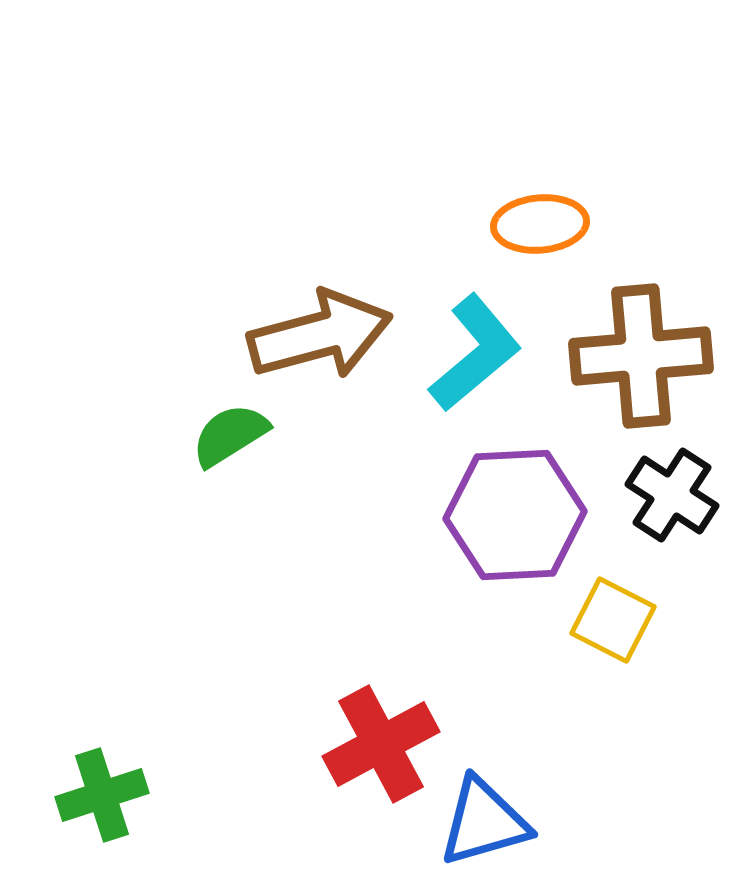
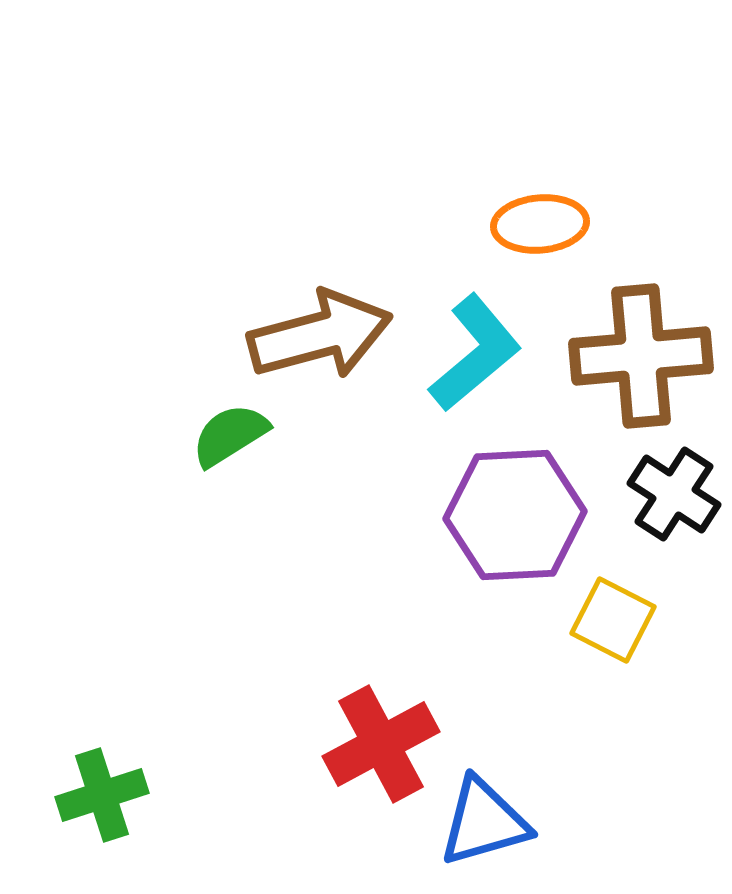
black cross: moved 2 px right, 1 px up
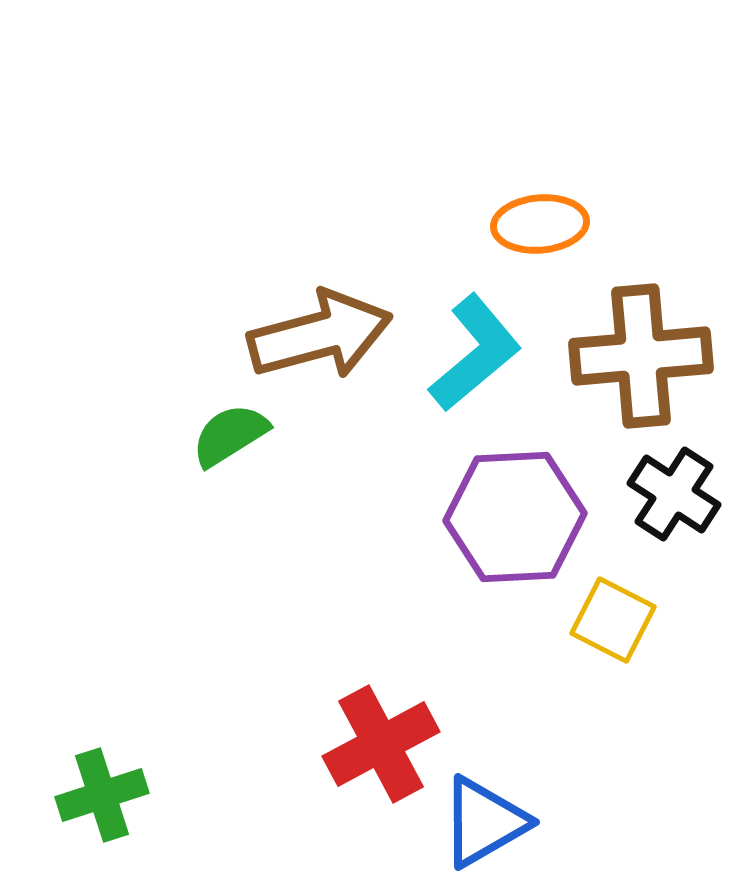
purple hexagon: moved 2 px down
blue triangle: rotated 14 degrees counterclockwise
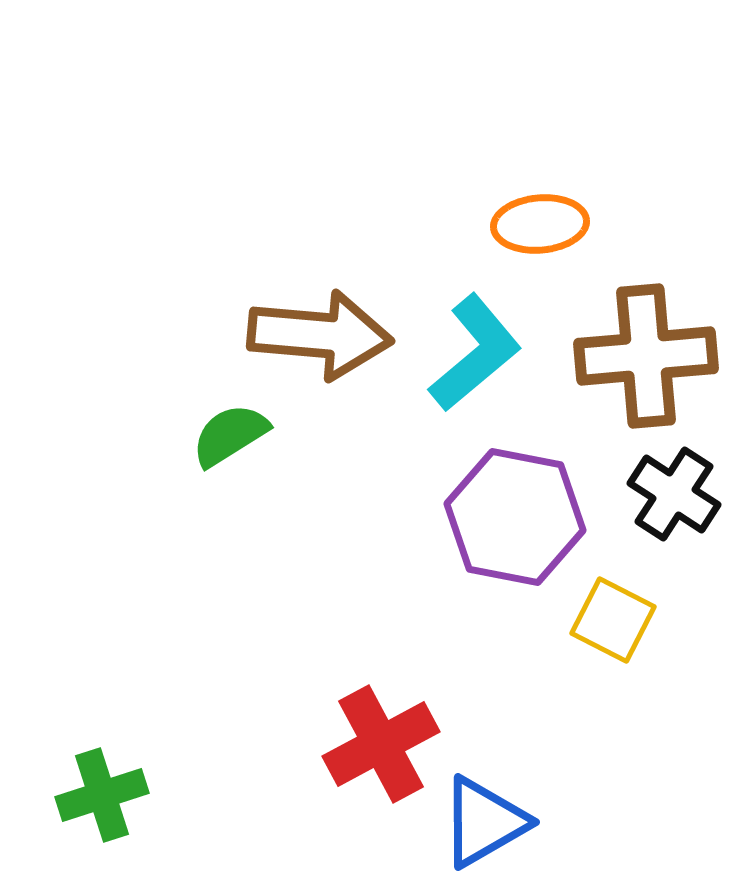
brown arrow: rotated 20 degrees clockwise
brown cross: moved 5 px right
purple hexagon: rotated 14 degrees clockwise
